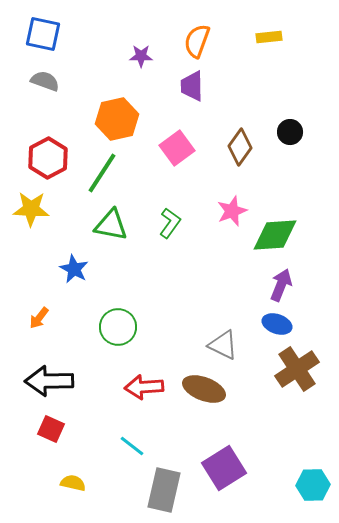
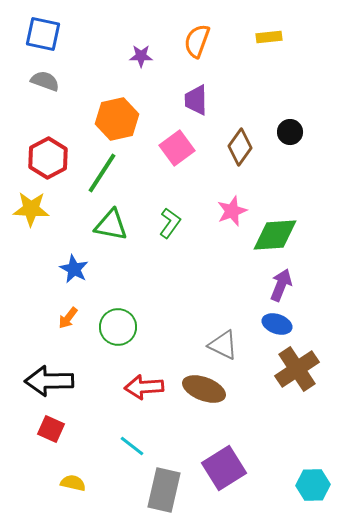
purple trapezoid: moved 4 px right, 14 px down
orange arrow: moved 29 px right
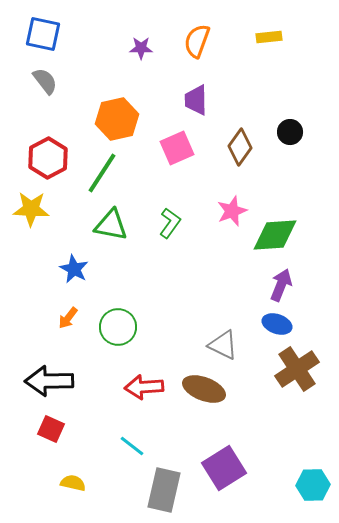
purple star: moved 8 px up
gray semicircle: rotated 32 degrees clockwise
pink square: rotated 12 degrees clockwise
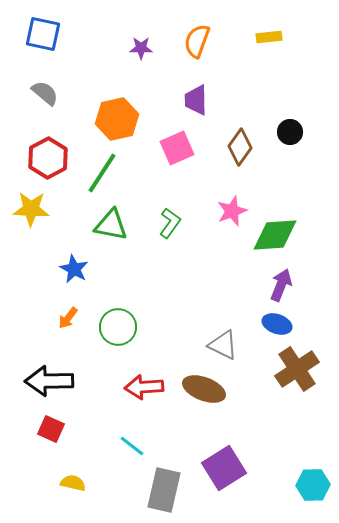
gray semicircle: moved 12 px down; rotated 12 degrees counterclockwise
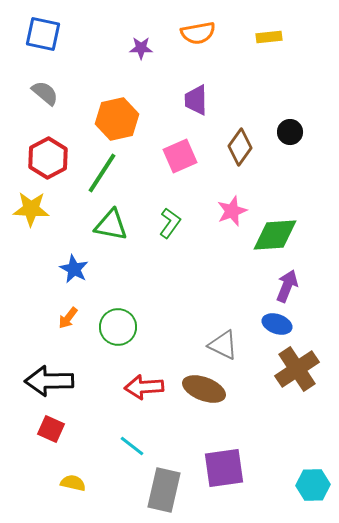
orange semicircle: moved 1 px right, 8 px up; rotated 120 degrees counterclockwise
pink square: moved 3 px right, 8 px down
purple arrow: moved 6 px right, 1 px down
purple square: rotated 24 degrees clockwise
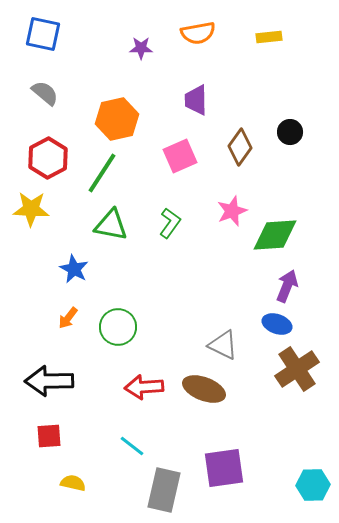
red square: moved 2 px left, 7 px down; rotated 28 degrees counterclockwise
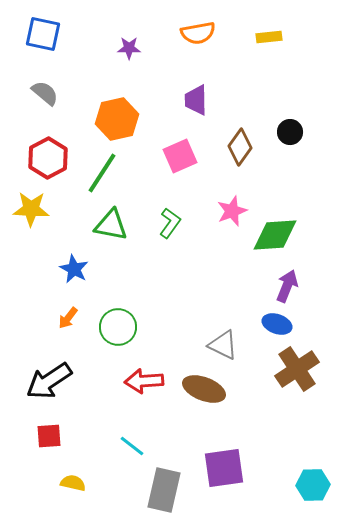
purple star: moved 12 px left
black arrow: rotated 33 degrees counterclockwise
red arrow: moved 6 px up
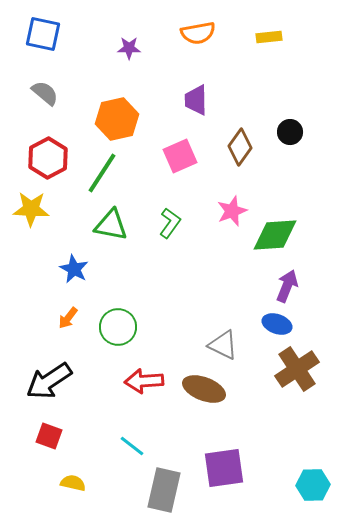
red square: rotated 24 degrees clockwise
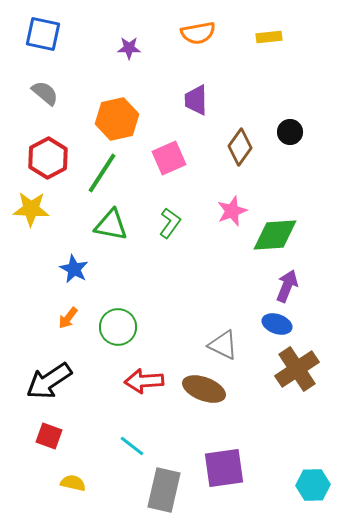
pink square: moved 11 px left, 2 px down
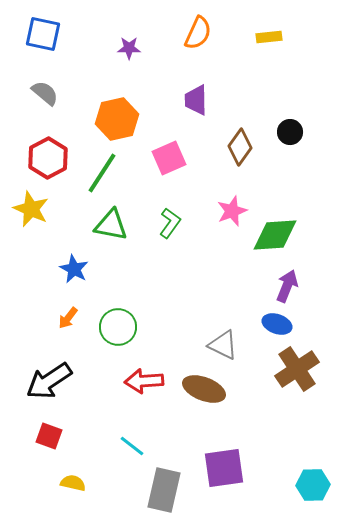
orange semicircle: rotated 56 degrees counterclockwise
yellow star: rotated 21 degrees clockwise
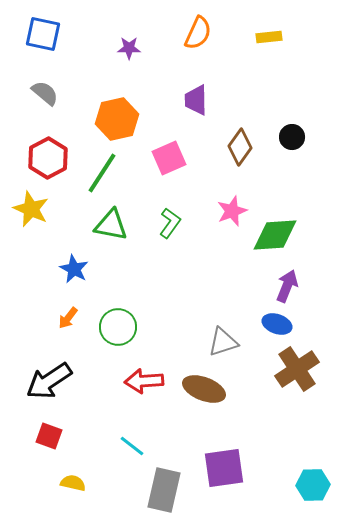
black circle: moved 2 px right, 5 px down
gray triangle: moved 3 px up; rotated 44 degrees counterclockwise
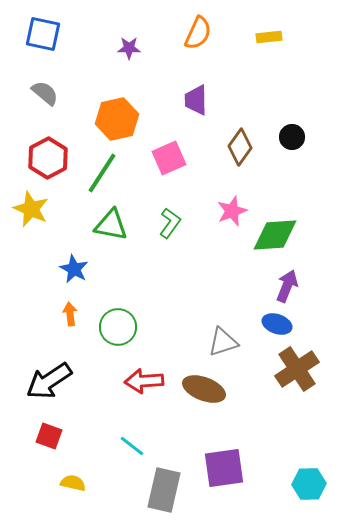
orange arrow: moved 2 px right, 4 px up; rotated 135 degrees clockwise
cyan hexagon: moved 4 px left, 1 px up
